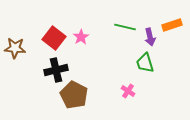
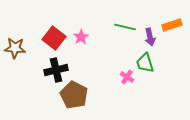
pink cross: moved 1 px left, 14 px up
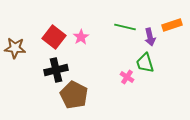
red square: moved 1 px up
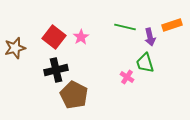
brown star: rotated 20 degrees counterclockwise
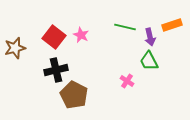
pink star: moved 2 px up; rotated 14 degrees counterclockwise
green trapezoid: moved 4 px right, 2 px up; rotated 10 degrees counterclockwise
pink cross: moved 4 px down
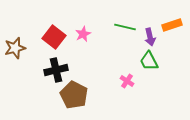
pink star: moved 2 px right, 1 px up; rotated 21 degrees clockwise
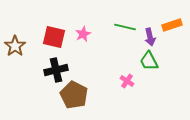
red square: rotated 25 degrees counterclockwise
brown star: moved 2 px up; rotated 20 degrees counterclockwise
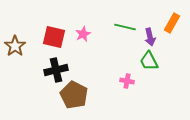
orange rectangle: moved 2 px up; rotated 42 degrees counterclockwise
pink cross: rotated 24 degrees counterclockwise
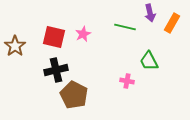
purple arrow: moved 24 px up
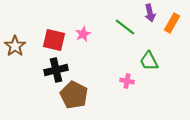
green line: rotated 25 degrees clockwise
red square: moved 3 px down
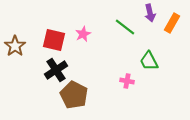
black cross: rotated 20 degrees counterclockwise
